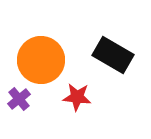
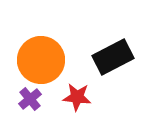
black rectangle: moved 2 px down; rotated 57 degrees counterclockwise
purple cross: moved 11 px right
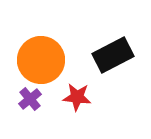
black rectangle: moved 2 px up
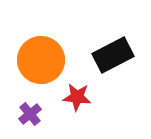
purple cross: moved 15 px down
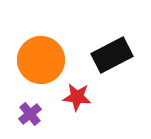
black rectangle: moved 1 px left
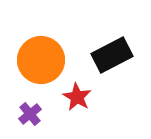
red star: rotated 24 degrees clockwise
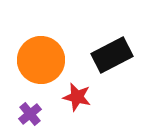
red star: rotated 16 degrees counterclockwise
